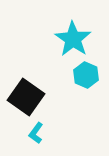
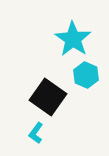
black square: moved 22 px right
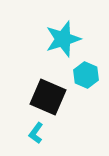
cyan star: moved 10 px left; rotated 21 degrees clockwise
black square: rotated 12 degrees counterclockwise
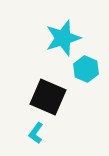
cyan star: moved 1 px up
cyan hexagon: moved 6 px up
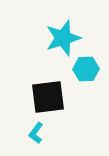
cyan hexagon: rotated 25 degrees counterclockwise
black square: rotated 30 degrees counterclockwise
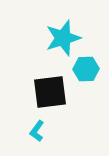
black square: moved 2 px right, 5 px up
cyan L-shape: moved 1 px right, 2 px up
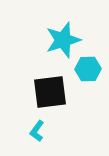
cyan star: moved 2 px down
cyan hexagon: moved 2 px right
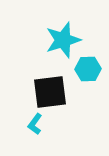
cyan L-shape: moved 2 px left, 7 px up
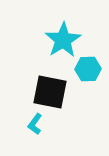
cyan star: rotated 15 degrees counterclockwise
black square: rotated 18 degrees clockwise
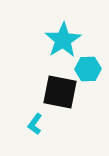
black square: moved 10 px right
